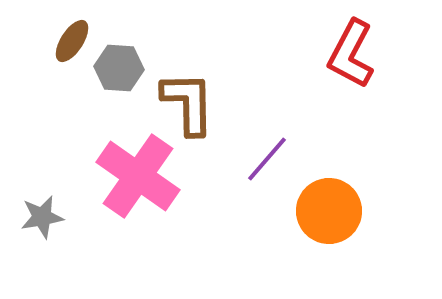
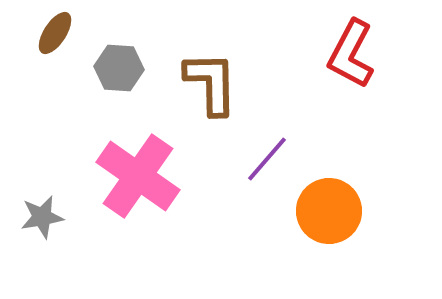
brown ellipse: moved 17 px left, 8 px up
brown L-shape: moved 23 px right, 20 px up
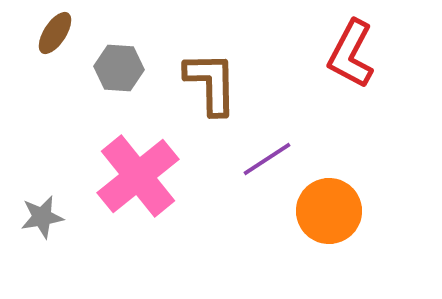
purple line: rotated 16 degrees clockwise
pink cross: rotated 16 degrees clockwise
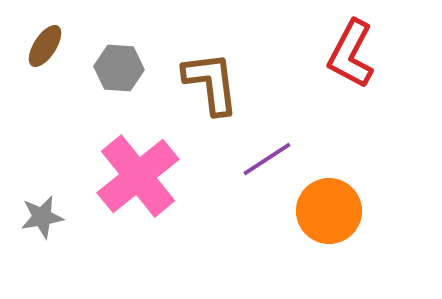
brown ellipse: moved 10 px left, 13 px down
brown L-shape: rotated 6 degrees counterclockwise
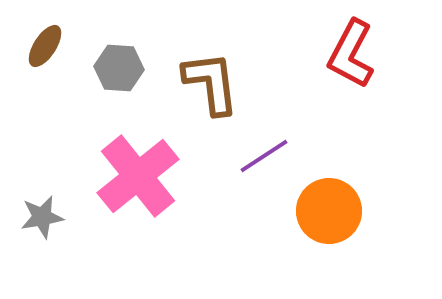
purple line: moved 3 px left, 3 px up
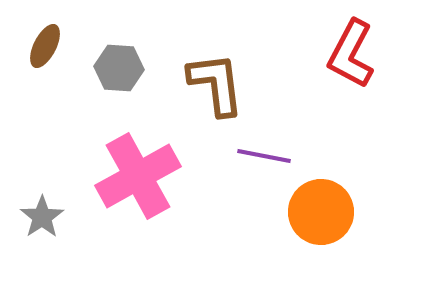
brown ellipse: rotated 6 degrees counterclockwise
brown L-shape: moved 5 px right, 1 px down
purple line: rotated 44 degrees clockwise
pink cross: rotated 10 degrees clockwise
orange circle: moved 8 px left, 1 px down
gray star: rotated 24 degrees counterclockwise
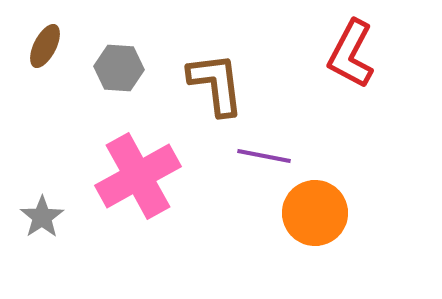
orange circle: moved 6 px left, 1 px down
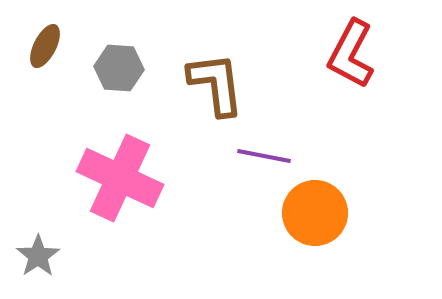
pink cross: moved 18 px left, 2 px down; rotated 36 degrees counterclockwise
gray star: moved 4 px left, 39 px down
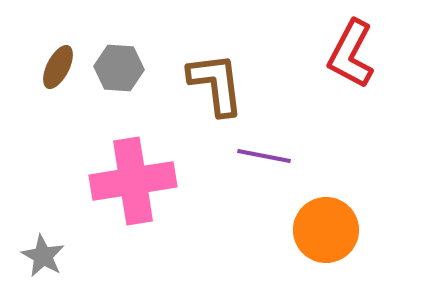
brown ellipse: moved 13 px right, 21 px down
pink cross: moved 13 px right, 3 px down; rotated 34 degrees counterclockwise
orange circle: moved 11 px right, 17 px down
gray star: moved 5 px right; rotated 9 degrees counterclockwise
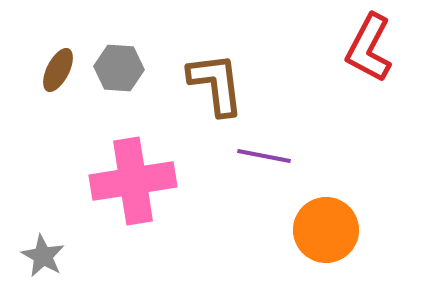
red L-shape: moved 18 px right, 6 px up
brown ellipse: moved 3 px down
